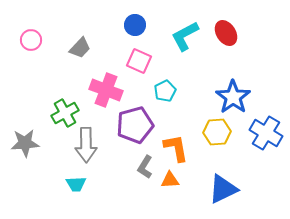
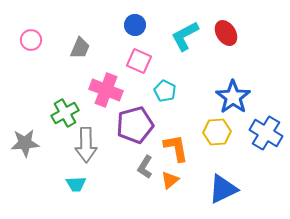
gray trapezoid: rotated 20 degrees counterclockwise
cyan pentagon: rotated 20 degrees counterclockwise
orange triangle: rotated 36 degrees counterclockwise
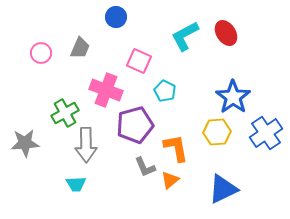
blue circle: moved 19 px left, 8 px up
pink circle: moved 10 px right, 13 px down
blue cross: rotated 24 degrees clockwise
gray L-shape: rotated 55 degrees counterclockwise
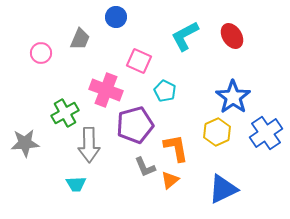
red ellipse: moved 6 px right, 3 px down
gray trapezoid: moved 9 px up
yellow hexagon: rotated 20 degrees counterclockwise
gray arrow: moved 3 px right
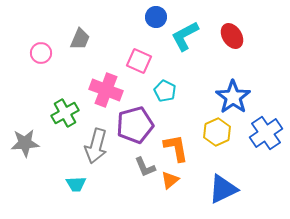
blue circle: moved 40 px right
gray arrow: moved 7 px right, 1 px down; rotated 16 degrees clockwise
